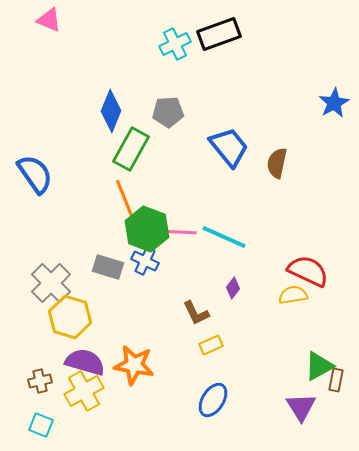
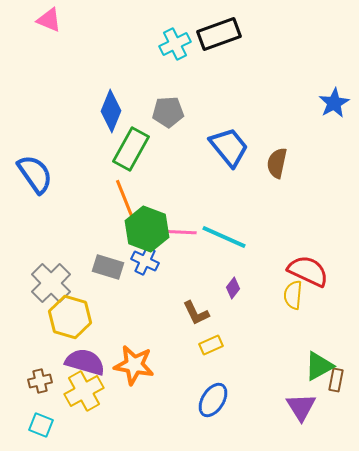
yellow semicircle: rotated 76 degrees counterclockwise
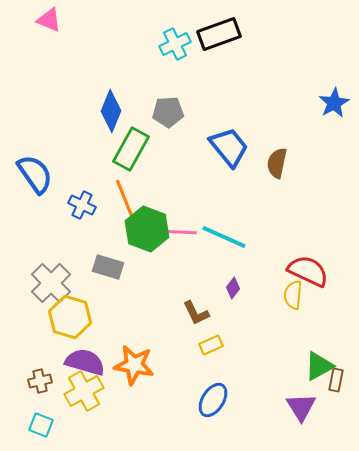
blue cross: moved 63 px left, 56 px up
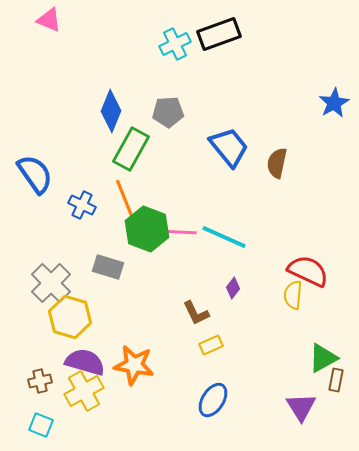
green triangle: moved 4 px right, 8 px up
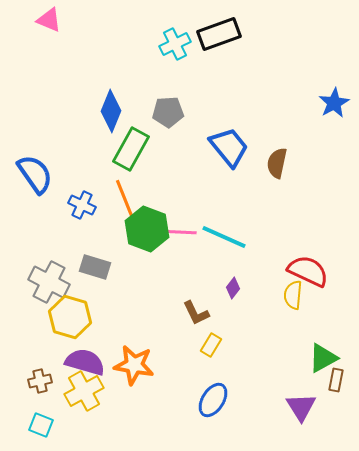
gray rectangle: moved 13 px left
gray cross: moved 2 px left, 1 px up; rotated 18 degrees counterclockwise
yellow rectangle: rotated 35 degrees counterclockwise
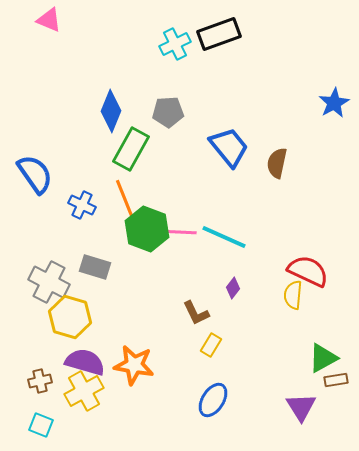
brown rectangle: rotated 70 degrees clockwise
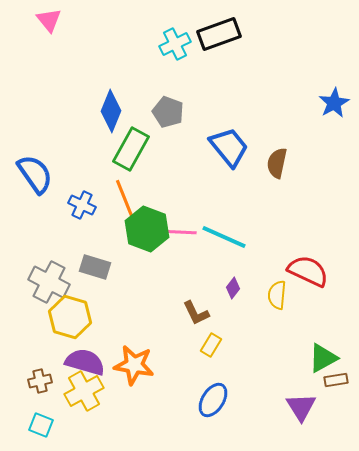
pink triangle: rotated 28 degrees clockwise
gray pentagon: rotated 24 degrees clockwise
yellow semicircle: moved 16 px left
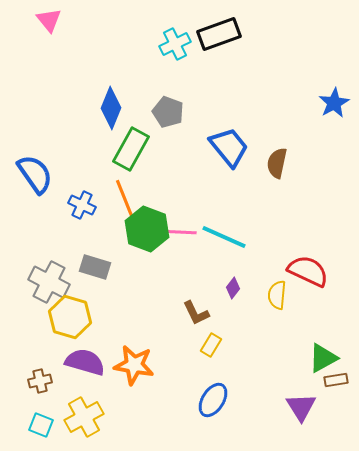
blue diamond: moved 3 px up
yellow cross: moved 26 px down
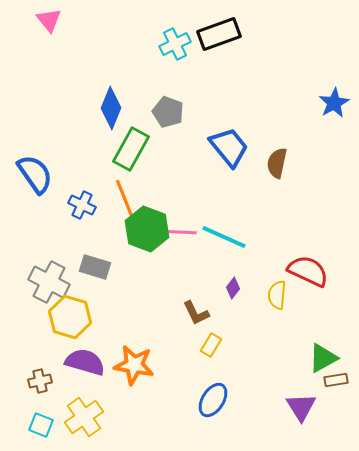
yellow cross: rotated 6 degrees counterclockwise
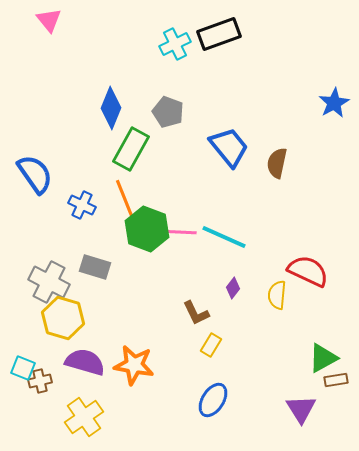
yellow hexagon: moved 7 px left, 1 px down
purple triangle: moved 2 px down
cyan square: moved 18 px left, 57 px up
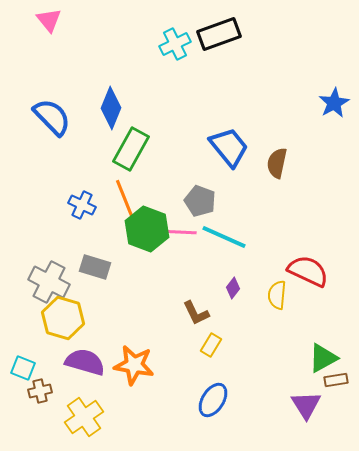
gray pentagon: moved 32 px right, 89 px down
blue semicircle: moved 17 px right, 57 px up; rotated 9 degrees counterclockwise
brown cross: moved 10 px down
purple triangle: moved 5 px right, 4 px up
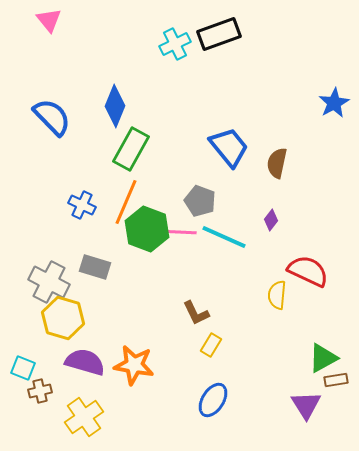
blue diamond: moved 4 px right, 2 px up
orange line: rotated 45 degrees clockwise
purple diamond: moved 38 px right, 68 px up
